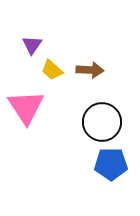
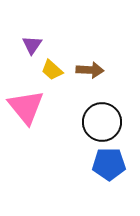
pink triangle: rotated 6 degrees counterclockwise
blue pentagon: moved 2 px left
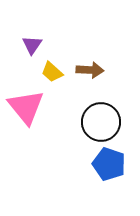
yellow trapezoid: moved 2 px down
black circle: moved 1 px left
blue pentagon: rotated 20 degrees clockwise
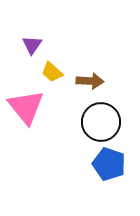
brown arrow: moved 11 px down
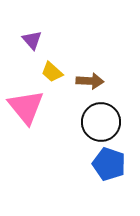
purple triangle: moved 5 px up; rotated 15 degrees counterclockwise
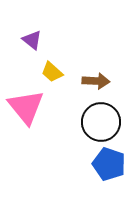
purple triangle: rotated 10 degrees counterclockwise
brown arrow: moved 6 px right
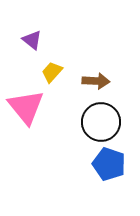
yellow trapezoid: rotated 90 degrees clockwise
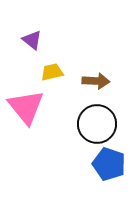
yellow trapezoid: rotated 35 degrees clockwise
black circle: moved 4 px left, 2 px down
